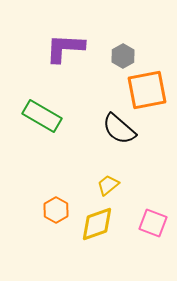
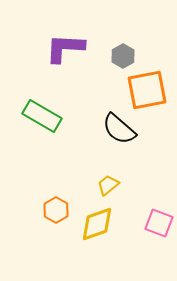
pink square: moved 6 px right
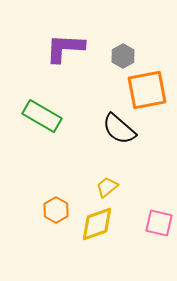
yellow trapezoid: moved 1 px left, 2 px down
pink square: rotated 8 degrees counterclockwise
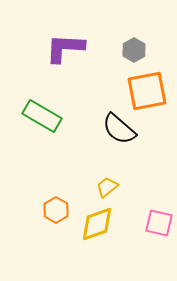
gray hexagon: moved 11 px right, 6 px up
orange square: moved 1 px down
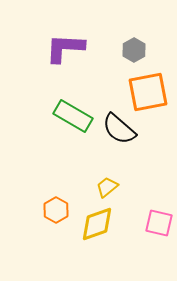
orange square: moved 1 px right, 1 px down
green rectangle: moved 31 px right
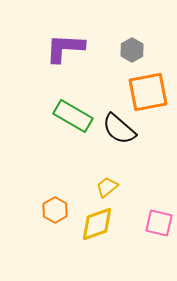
gray hexagon: moved 2 px left
orange hexagon: moved 1 px left
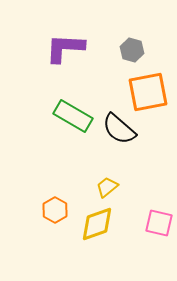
gray hexagon: rotated 15 degrees counterclockwise
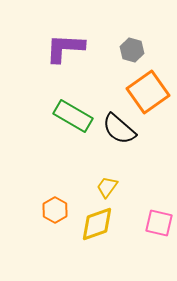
orange square: rotated 24 degrees counterclockwise
yellow trapezoid: rotated 15 degrees counterclockwise
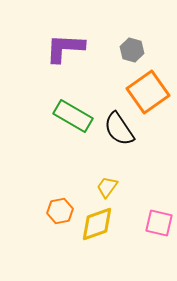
black semicircle: rotated 15 degrees clockwise
orange hexagon: moved 5 px right, 1 px down; rotated 20 degrees clockwise
